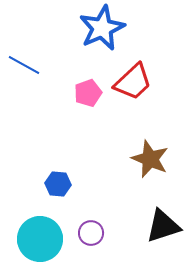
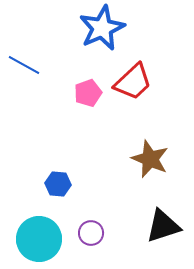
cyan circle: moved 1 px left
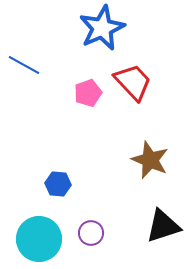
red trapezoid: rotated 90 degrees counterclockwise
brown star: moved 1 px down
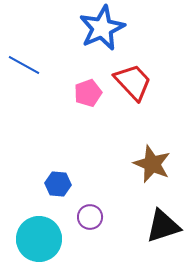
brown star: moved 2 px right, 4 px down
purple circle: moved 1 px left, 16 px up
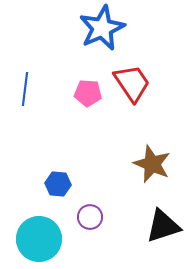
blue line: moved 1 px right, 24 px down; rotated 68 degrees clockwise
red trapezoid: moved 1 px left, 1 px down; rotated 9 degrees clockwise
pink pentagon: rotated 24 degrees clockwise
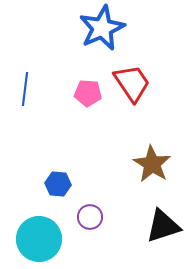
brown star: rotated 9 degrees clockwise
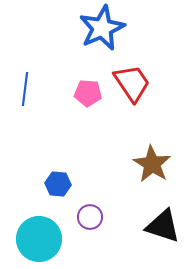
black triangle: rotated 36 degrees clockwise
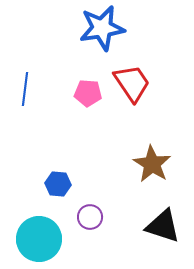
blue star: rotated 15 degrees clockwise
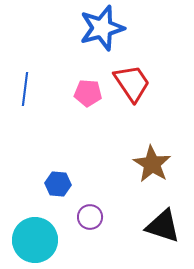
blue star: rotated 6 degrees counterclockwise
cyan circle: moved 4 px left, 1 px down
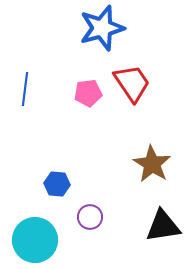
pink pentagon: rotated 12 degrees counterclockwise
blue hexagon: moved 1 px left
black triangle: rotated 27 degrees counterclockwise
